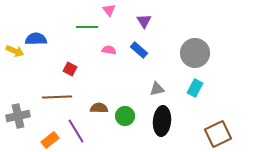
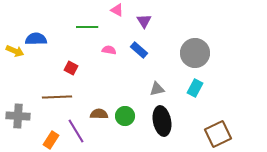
pink triangle: moved 8 px right; rotated 24 degrees counterclockwise
red square: moved 1 px right, 1 px up
brown semicircle: moved 6 px down
gray cross: rotated 15 degrees clockwise
black ellipse: rotated 16 degrees counterclockwise
orange rectangle: moved 1 px right; rotated 18 degrees counterclockwise
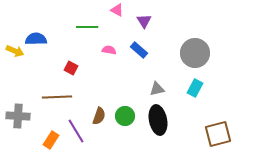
brown semicircle: moved 2 px down; rotated 108 degrees clockwise
black ellipse: moved 4 px left, 1 px up
brown square: rotated 12 degrees clockwise
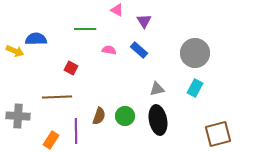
green line: moved 2 px left, 2 px down
purple line: rotated 30 degrees clockwise
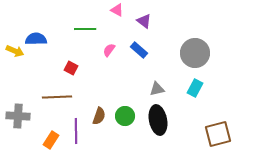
purple triangle: rotated 21 degrees counterclockwise
pink semicircle: rotated 64 degrees counterclockwise
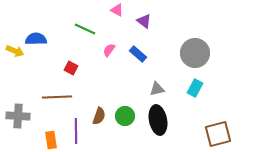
green line: rotated 25 degrees clockwise
blue rectangle: moved 1 px left, 4 px down
orange rectangle: rotated 42 degrees counterclockwise
